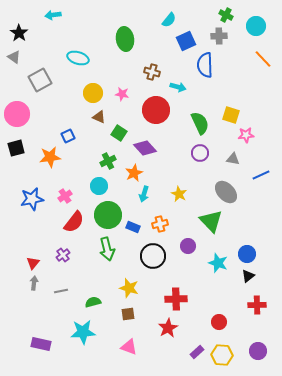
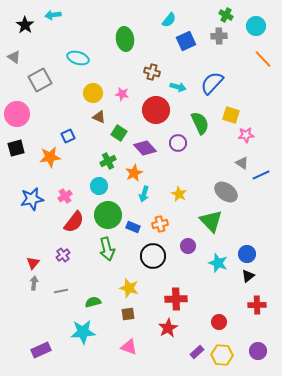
black star at (19, 33): moved 6 px right, 8 px up
blue semicircle at (205, 65): moved 7 px right, 18 px down; rotated 45 degrees clockwise
purple circle at (200, 153): moved 22 px left, 10 px up
gray triangle at (233, 159): moved 9 px right, 4 px down; rotated 24 degrees clockwise
gray ellipse at (226, 192): rotated 10 degrees counterclockwise
purple rectangle at (41, 344): moved 6 px down; rotated 36 degrees counterclockwise
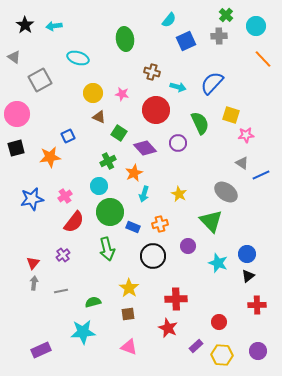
cyan arrow at (53, 15): moved 1 px right, 11 px down
green cross at (226, 15): rotated 16 degrees clockwise
green circle at (108, 215): moved 2 px right, 3 px up
yellow star at (129, 288): rotated 18 degrees clockwise
red star at (168, 328): rotated 18 degrees counterclockwise
purple rectangle at (197, 352): moved 1 px left, 6 px up
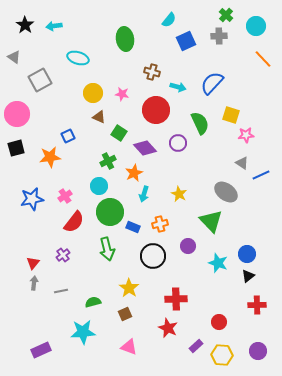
brown square at (128, 314): moved 3 px left; rotated 16 degrees counterclockwise
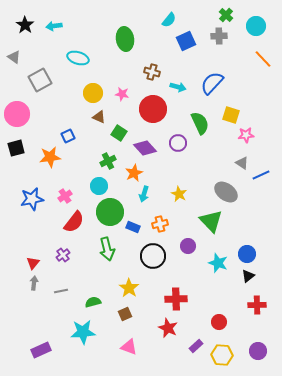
red circle at (156, 110): moved 3 px left, 1 px up
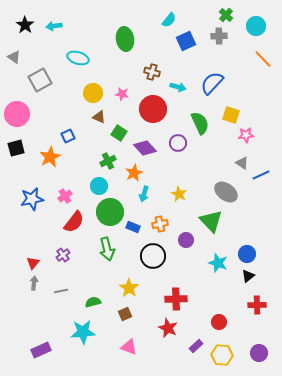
orange star at (50, 157): rotated 20 degrees counterclockwise
purple circle at (188, 246): moved 2 px left, 6 px up
purple circle at (258, 351): moved 1 px right, 2 px down
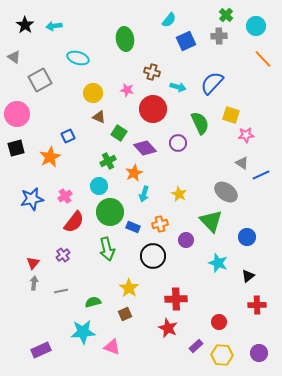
pink star at (122, 94): moved 5 px right, 4 px up
blue circle at (247, 254): moved 17 px up
pink triangle at (129, 347): moved 17 px left
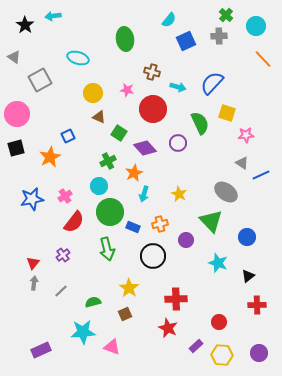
cyan arrow at (54, 26): moved 1 px left, 10 px up
yellow square at (231, 115): moved 4 px left, 2 px up
gray line at (61, 291): rotated 32 degrees counterclockwise
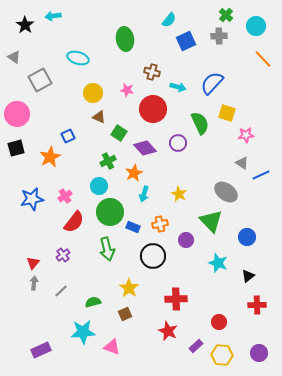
red star at (168, 328): moved 3 px down
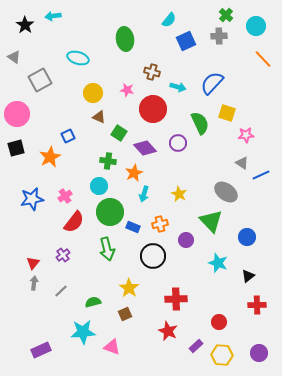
green cross at (108, 161): rotated 35 degrees clockwise
